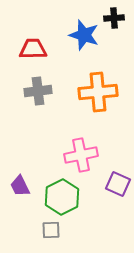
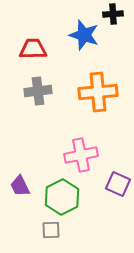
black cross: moved 1 px left, 4 px up
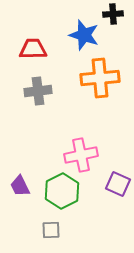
orange cross: moved 2 px right, 14 px up
green hexagon: moved 6 px up
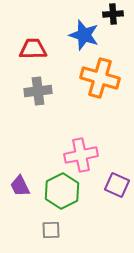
orange cross: rotated 21 degrees clockwise
purple square: moved 1 px left, 1 px down
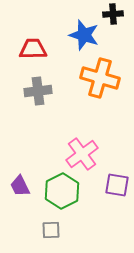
pink cross: moved 1 px right, 1 px up; rotated 24 degrees counterclockwise
purple square: rotated 15 degrees counterclockwise
